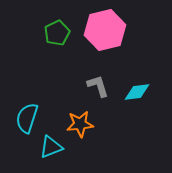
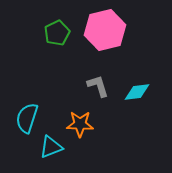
orange star: rotated 8 degrees clockwise
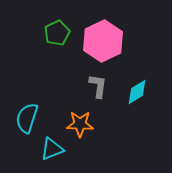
pink hexagon: moved 2 px left, 11 px down; rotated 12 degrees counterclockwise
gray L-shape: rotated 25 degrees clockwise
cyan diamond: rotated 24 degrees counterclockwise
cyan triangle: moved 1 px right, 2 px down
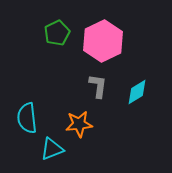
cyan semicircle: rotated 24 degrees counterclockwise
orange star: moved 1 px left; rotated 8 degrees counterclockwise
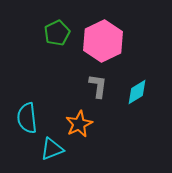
orange star: rotated 20 degrees counterclockwise
